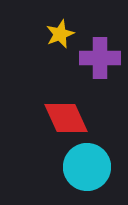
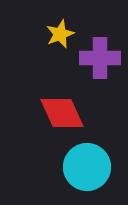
red diamond: moved 4 px left, 5 px up
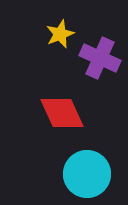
purple cross: rotated 24 degrees clockwise
cyan circle: moved 7 px down
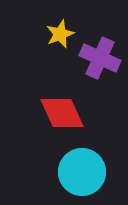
cyan circle: moved 5 px left, 2 px up
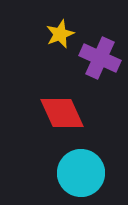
cyan circle: moved 1 px left, 1 px down
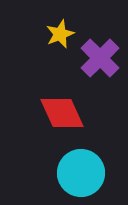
purple cross: rotated 21 degrees clockwise
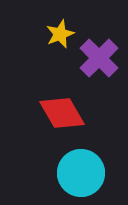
purple cross: moved 1 px left
red diamond: rotated 6 degrees counterclockwise
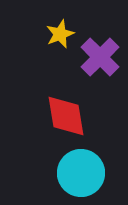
purple cross: moved 1 px right, 1 px up
red diamond: moved 4 px right, 3 px down; rotated 21 degrees clockwise
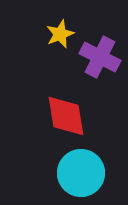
purple cross: rotated 18 degrees counterclockwise
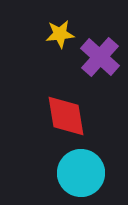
yellow star: rotated 16 degrees clockwise
purple cross: rotated 15 degrees clockwise
